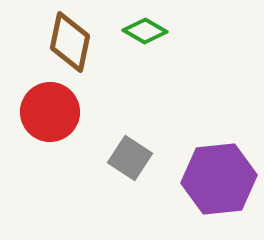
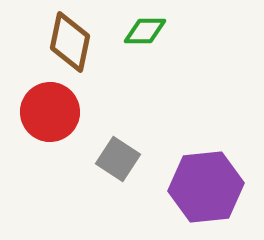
green diamond: rotated 30 degrees counterclockwise
gray square: moved 12 px left, 1 px down
purple hexagon: moved 13 px left, 8 px down
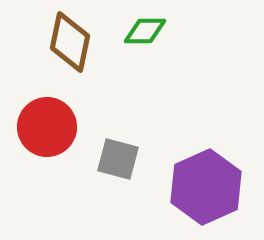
red circle: moved 3 px left, 15 px down
gray square: rotated 18 degrees counterclockwise
purple hexagon: rotated 18 degrees counterclockwise
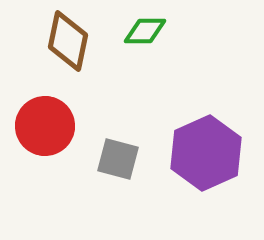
brown diamond: moved 2 px left, 1 px up
red circle: moved 2 px left, 1 px up
purple hexagon: moved 34 px up
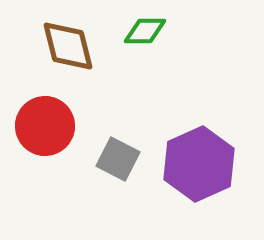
brown diamond: moved 5 px down; rotated 26 degrees counterclockwise
purple hexagon: moved 7 px left, 11 px down
gray square: rotated 12 degrees clockwise
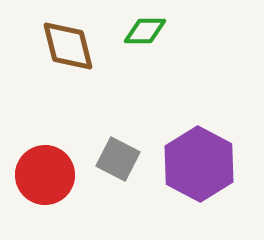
red circle: moved 49 px down
purple hexagon: rotated 8 degrees counterclockwise
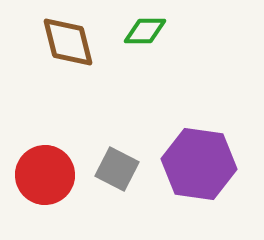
brown diamond: moved 4 px up
gray square: moved 1 px left, 10 px down
purple hexagon: rotated 20 degrees counterclockwise
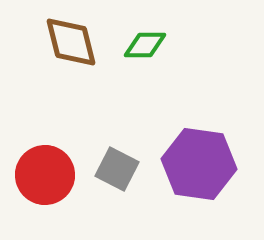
green diamond: moved 14 px down
brown diamond: moved 3 px right
